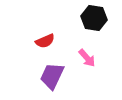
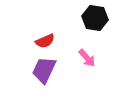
black hexagon: moved 1 px right
purple trapezoid: moved 8 px left, 6 px up
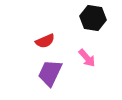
black hexagon: moved 2 px left
purple trapezoid: moved 6 px right, 3 px down
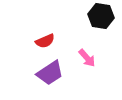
black hexagon: moved 8 px right, 2 px up
purple trapezoid: rotated 148 degrees counterclockwise
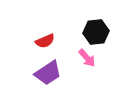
black hexagon: moved 5 px left, 16 px down; rotated 15 degrees counterclockwise
purple trapezoid: moved 2 px left
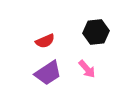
pink arrow: moved 11 px down
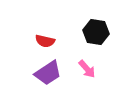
black hexagon: rotated 15 degrees clockwise
red semicircle: rotated 36 degrees clockwise
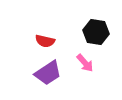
pink arrow: moved 2 px left, 6 px up
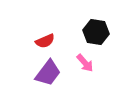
red semicircle: rotated 36 degrees counterclockwise
purple trapezoid: rotated 20 degrees counterclockwise
